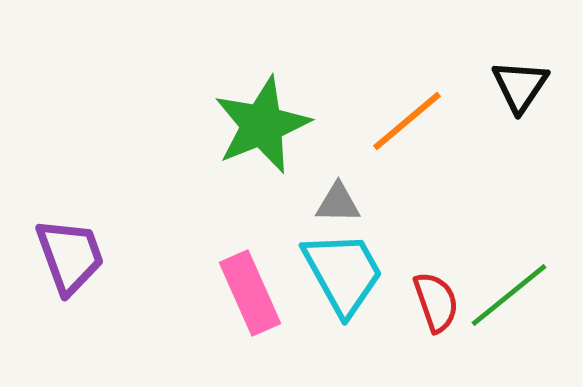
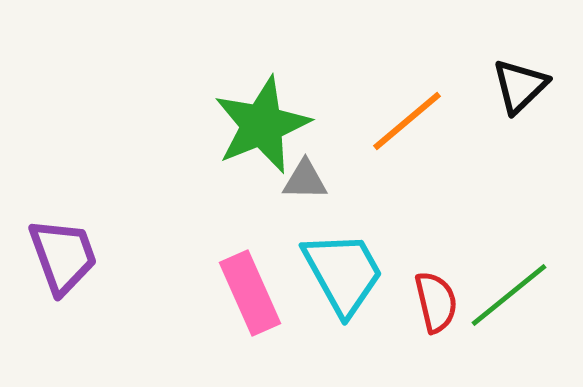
black triangle: rotated 12 degrees clockwise
gray triangle: moved 33 px left, 23 px up
purple trapezoid: moved 7 px left
red semicircle: rotated 6 degrees clockwise
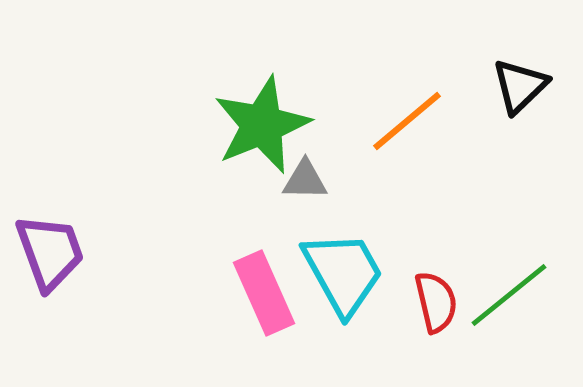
purple trapezoid: moved 13 px left, 4 px up
pink rectangle: moved 14 px right
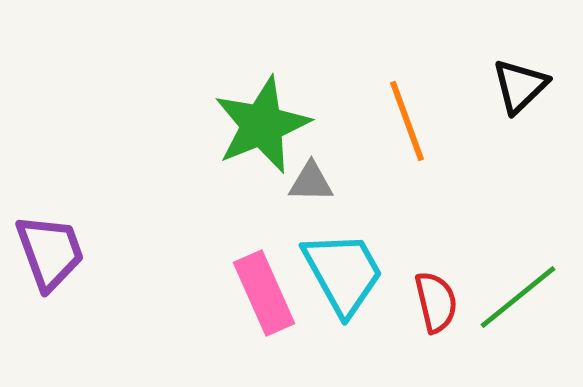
orange line: rotated 70 degrees counterclockwise
gray triangle: moved 6 px right, 2 px down
green line: moved 9 px right, 2 px down
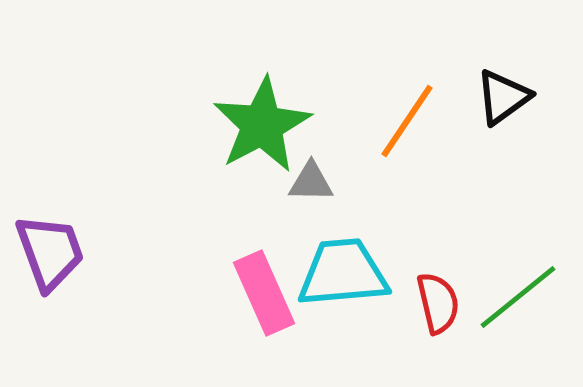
black triangle: moved 17 px left, 11 px down; rotated 8 degrees clockwise
orange line: rotated 54 degrees clockwise
green star: rotated 6 degrees counterclockwise
cyan trapezoid: rotated 66 degrees counterclockwise
red semicircle: moved 2 px right, 1 px down
